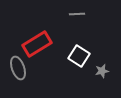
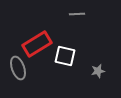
white square: moved 14 px left; rotated 20 degrees counterclockwise
gray star: moved 4 px left
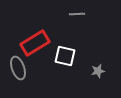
red rectangle: moved 2 px left, 1 px up
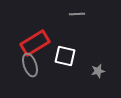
gray ellipse: moved 12 px right, 3 px up
